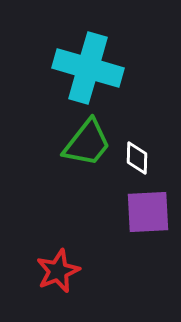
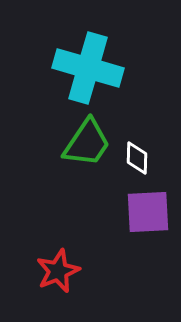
green trapezoid: rotated 4 degrees counterclockwise
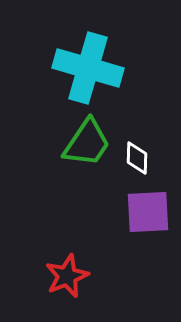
red star: moved 9 px right, 5 px down
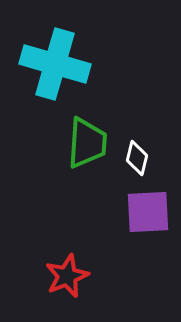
cyan cross: moved 33 px left, 4 px up
green trapezoid: rotated 30 degrees counterclockwise
white diamond: rotated 12 degrees clockwise
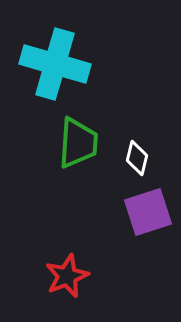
green trapezoid: moved 9 px left
purple square: rotated 15 degrees counterclockwise
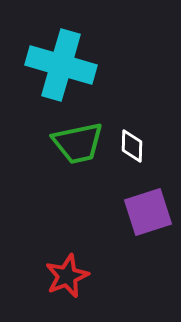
cyan cross: moved 6 px right, 1 px down
green trapezoid: rotated 74 degrees clockwise
white diamond: moved 5 px left, 12 px up; rotated 12 degrees counterclockwise
